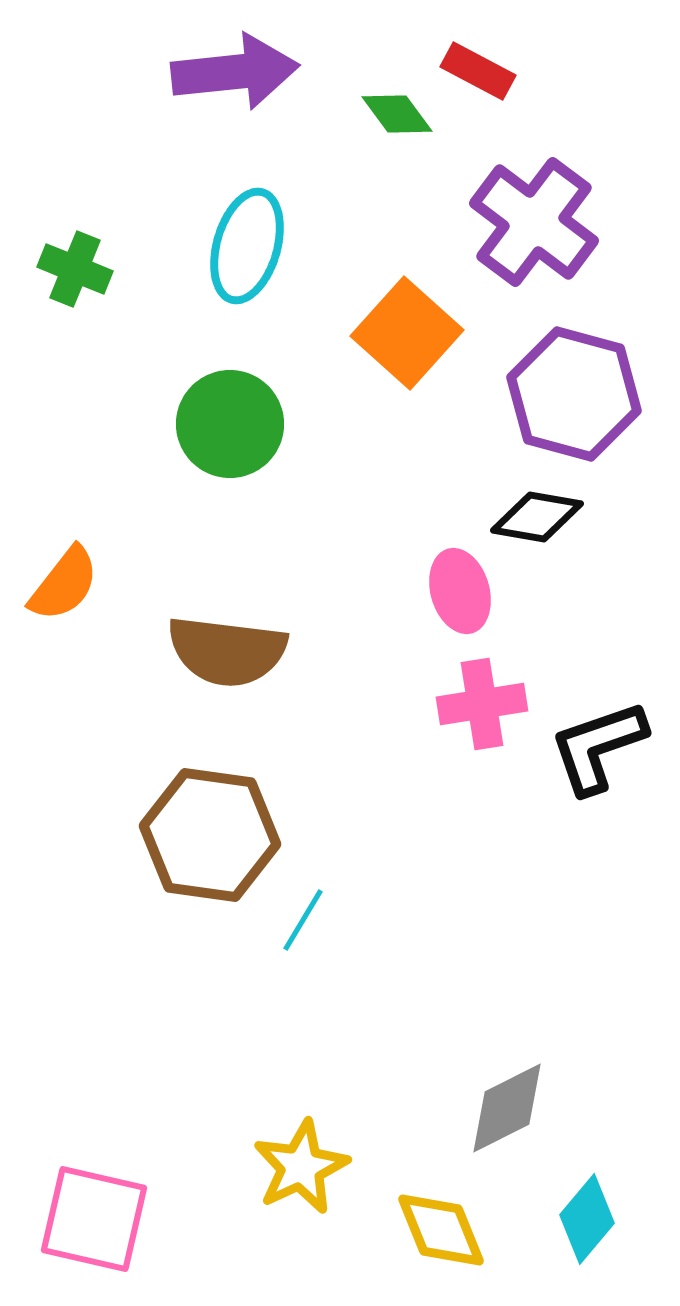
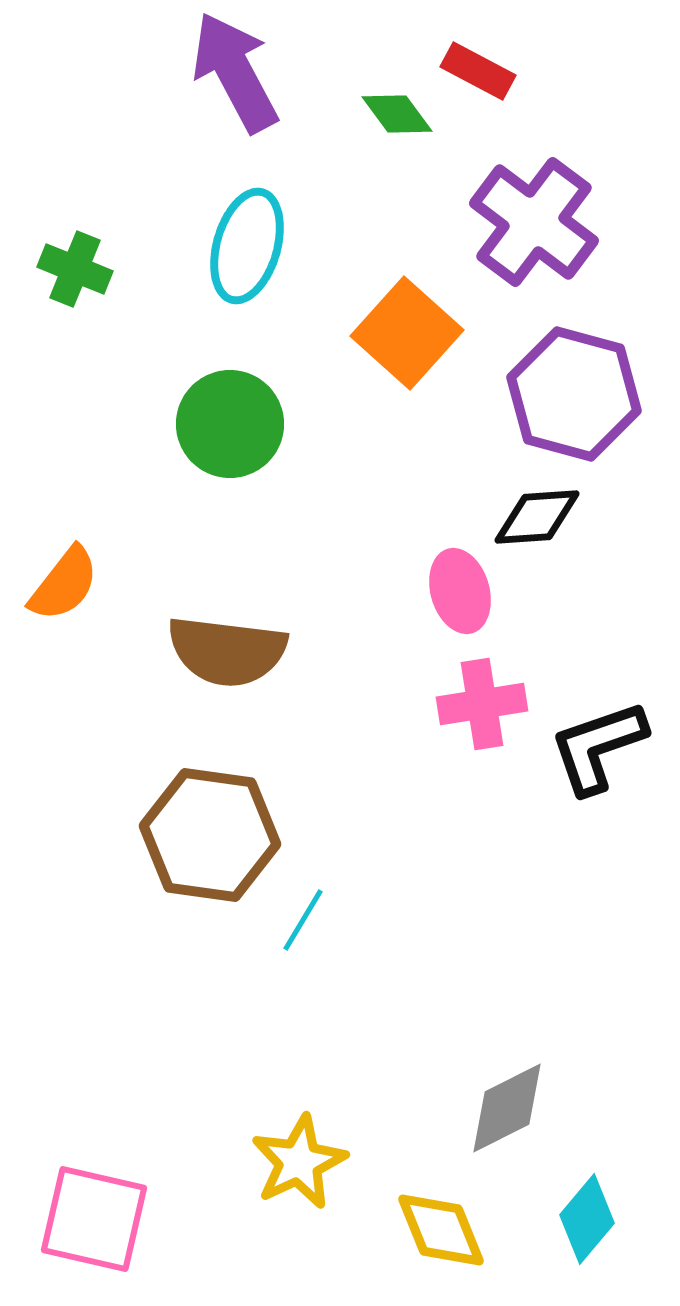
purple arrow: rotated 112 degrees counterclockwise
black diamond: rotated 14 degrees counterclockwise
yellow star: moved 2 px left, 5 px up
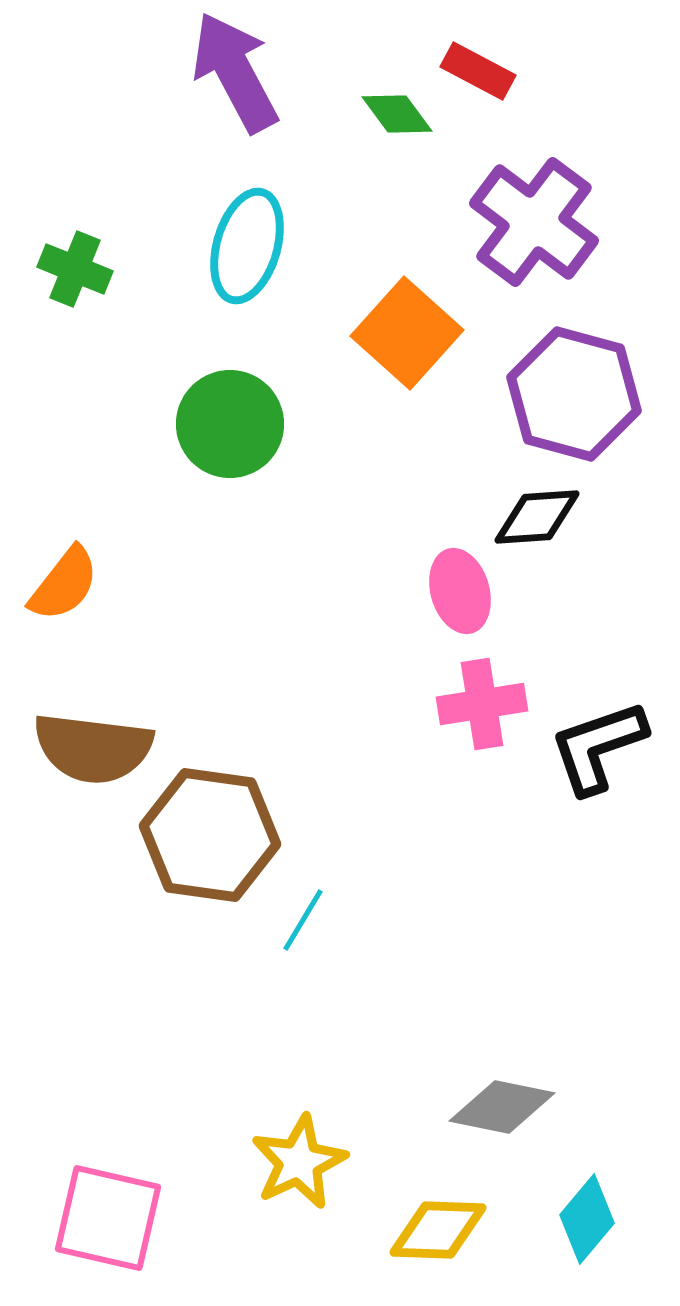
brown semicircle: moved 134 px left, 97 px down
gray diamond: moved 5 px left, 1 px up; rotated 38 degrees clockwise
pink square: moved 14 px right, 1 px up
yellow diamond: moved 3 px left; rotated 66 degrees counterclockwise
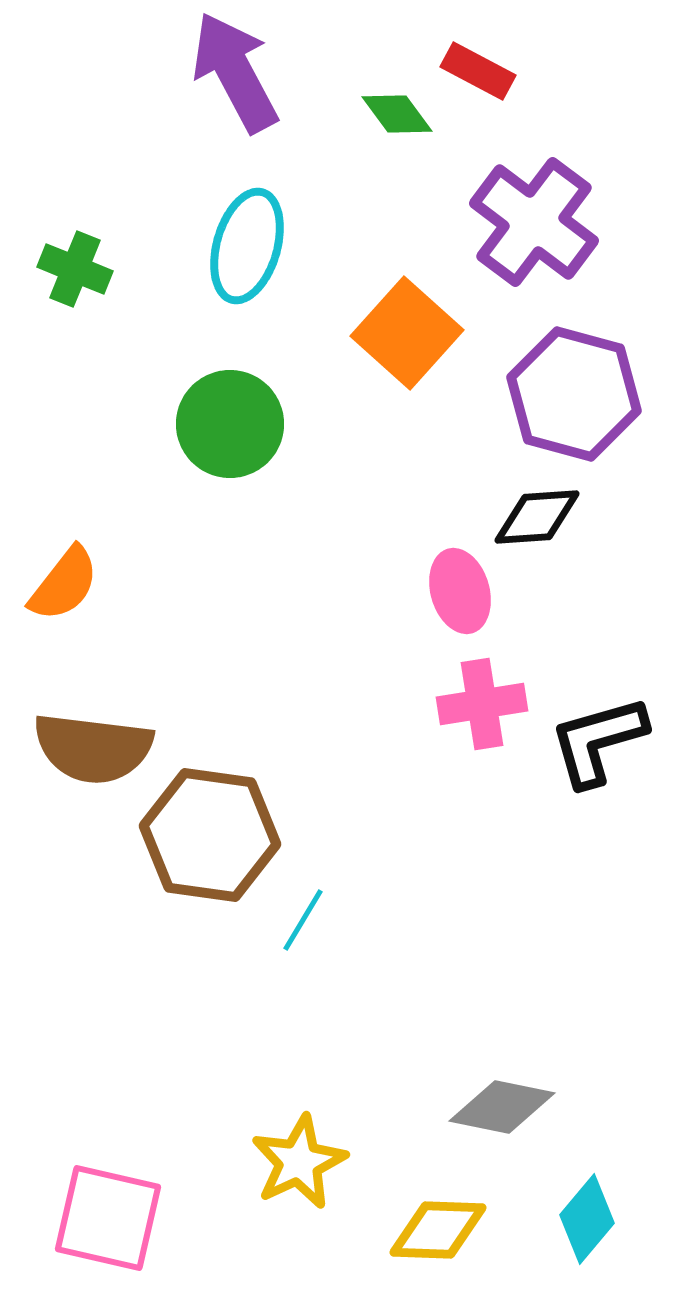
black L-shape: moved 6 px up; rotated 3 degrees clockwise
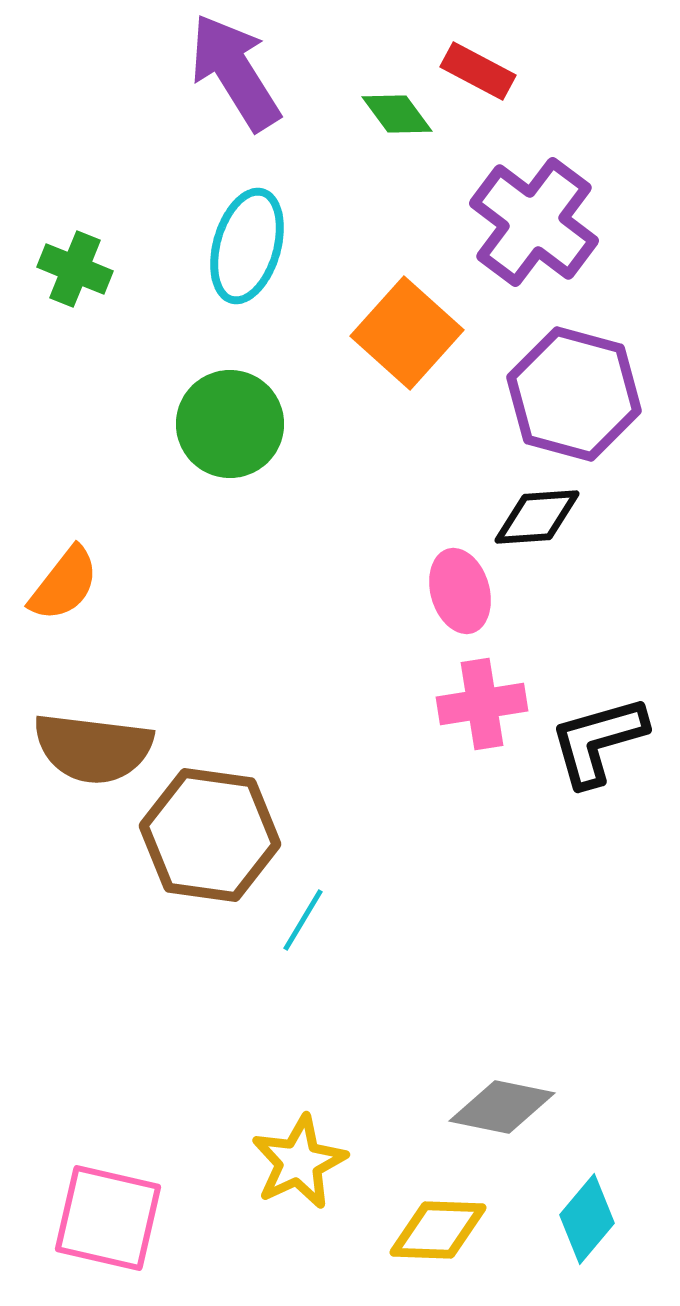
purple arrow: rotated 4 degrees counterclockwise
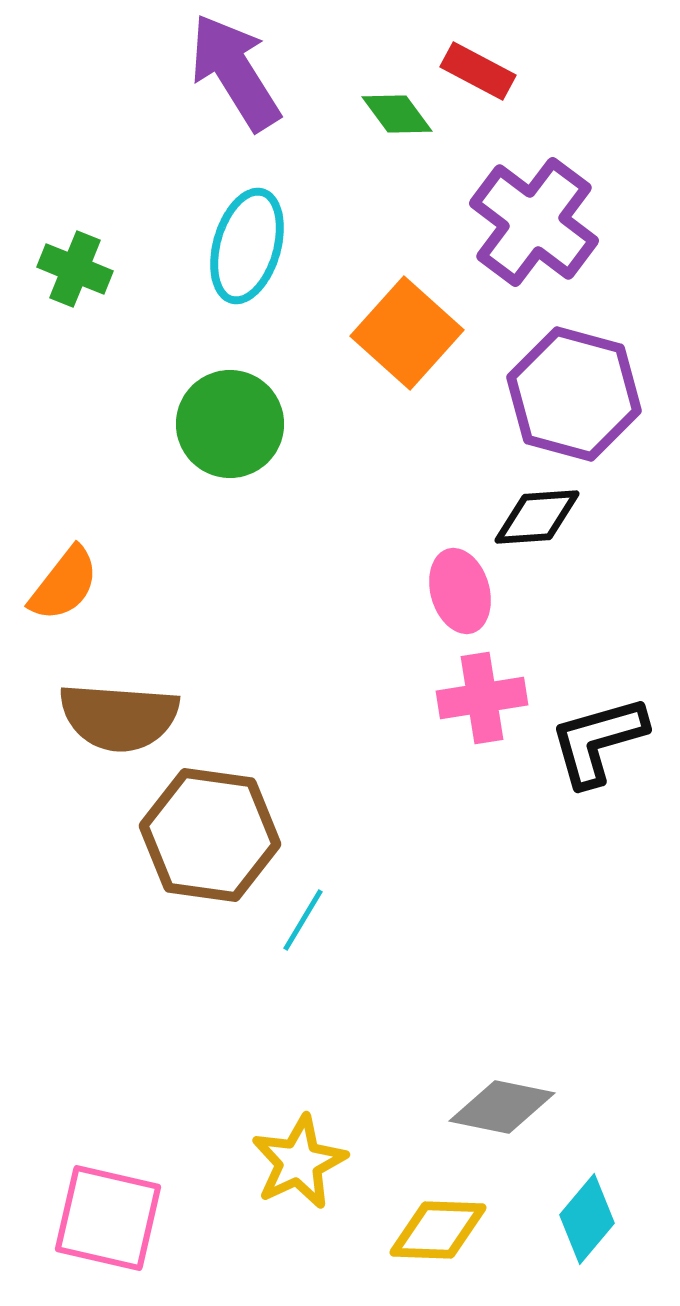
pink cross: moved 6 px up
brown semicircle: moved 26 px right, 31 px up; rotated 3 degrees counterclockwise
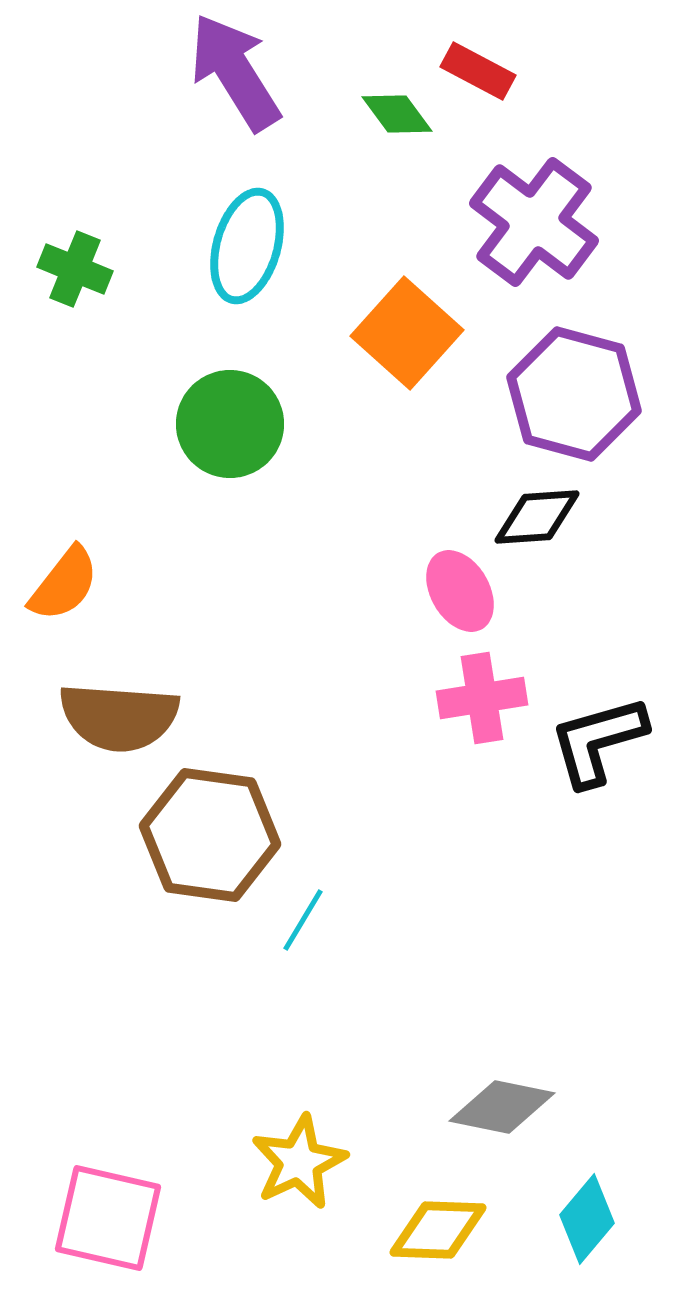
pink ellipse: rotated 14 degrees counterclockwise
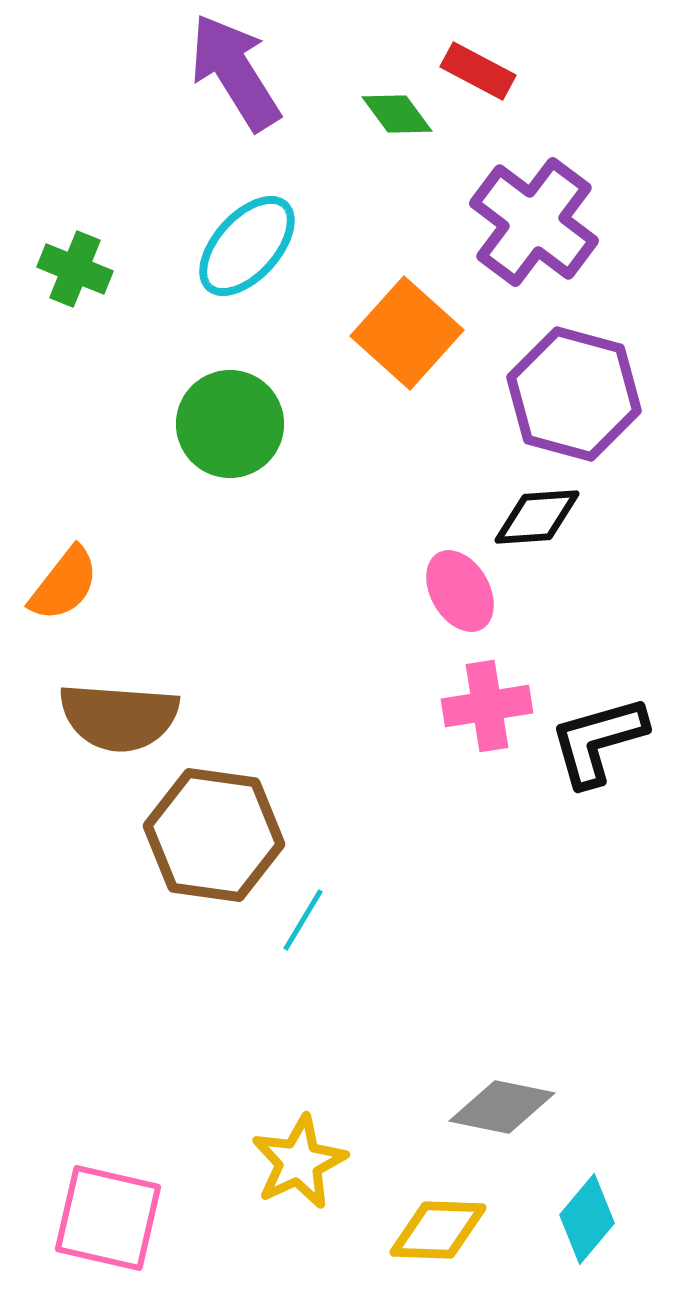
cyan ellipse: rotated 26 degrees clockwise
pink cross: moved 5 px right, 8 px down
brown hexagon: moved 4 px right
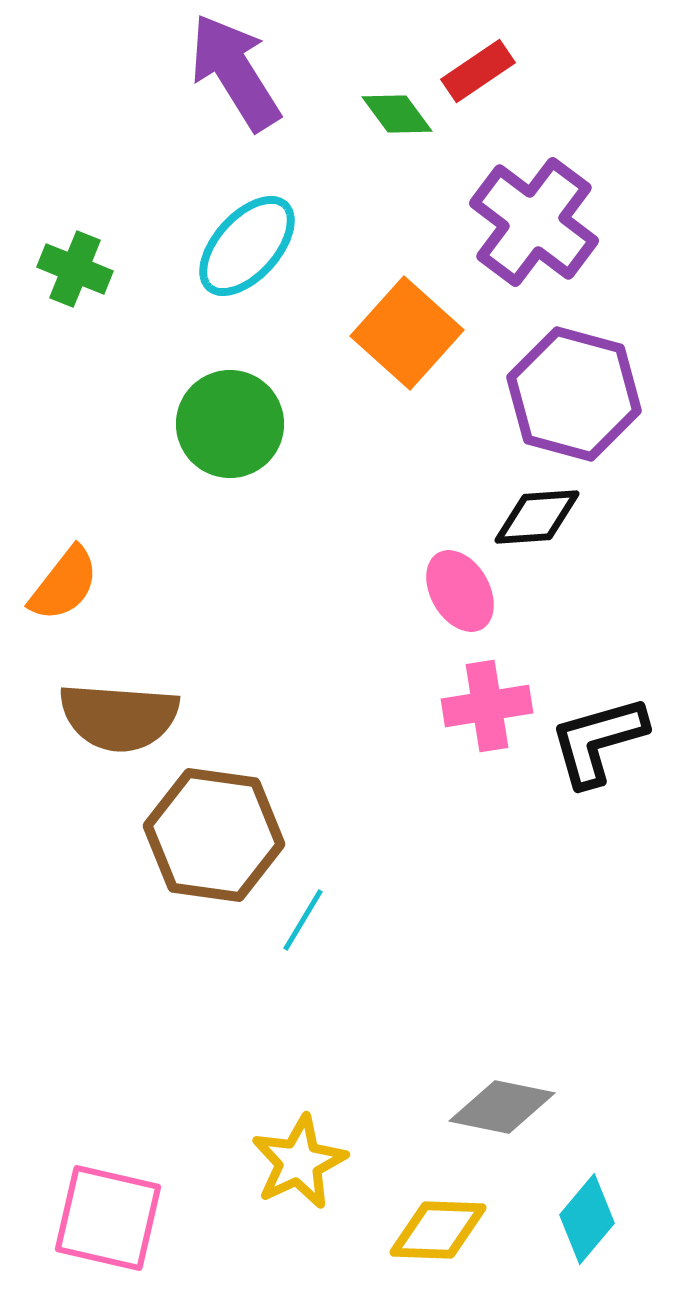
red rectangle: rotated 62 degrees counterclockwise
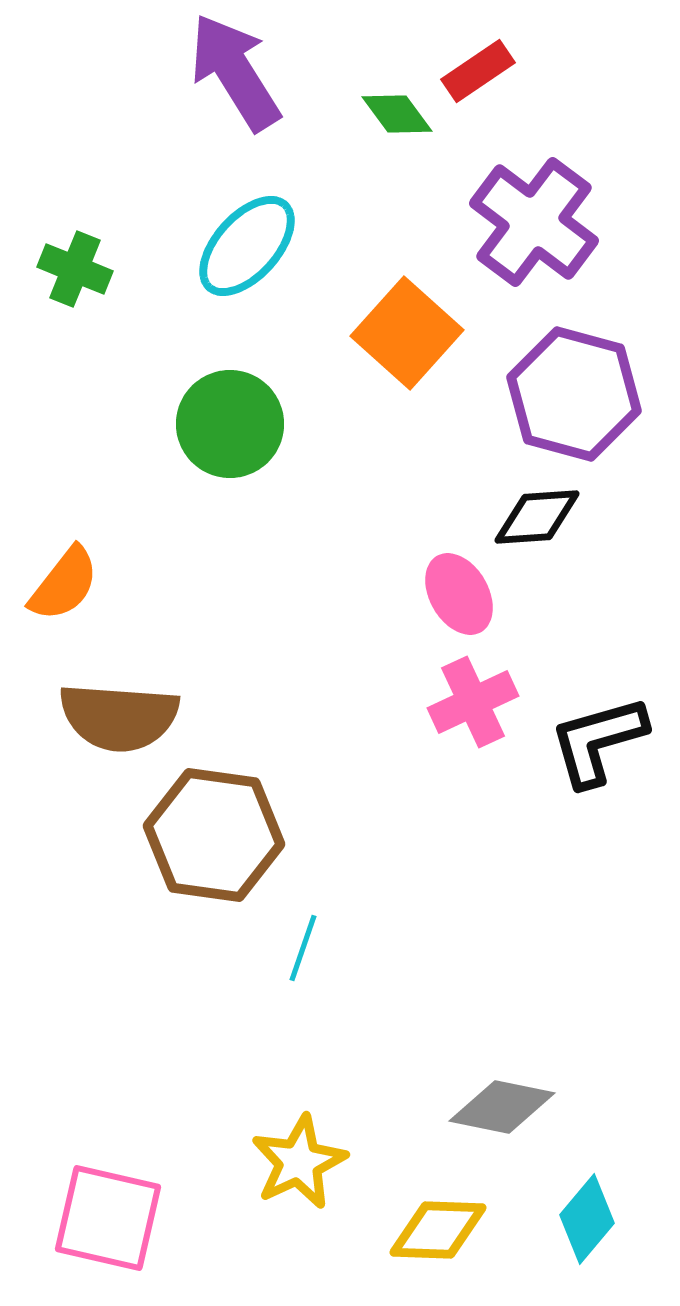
pink ellipse: moved 1 px left, 3 px down
pink cross: moved 14 px left, 4 px up; rotated 16 degrees counterclockwise
cyan line: moved 28 px down; rotated 12 degrees counterclockwise
